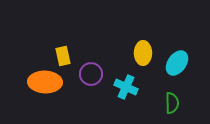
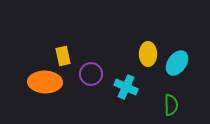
yellow ellipse: moved 5 px right, 1 px down
green semicircle: moved 1 px left, 2 px down
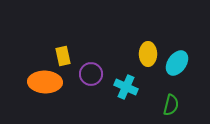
green semicircle: rotated 15 degrees clockwise
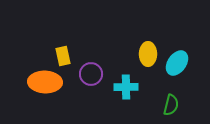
cyan cross: rotated 25 degrees counterclockwise
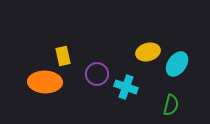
yellow ellipse: moved 2 px up; rotated 75 degrees clockwise
cyan ellipse: moved 1 px down
purple circle: moved 6 px right
cyan cross: rotated 20 degrees clockwise
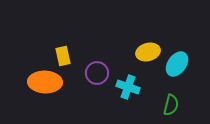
purple circle: moved 1 px up
cyan cross: moved 2 px right
